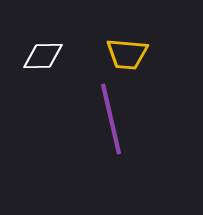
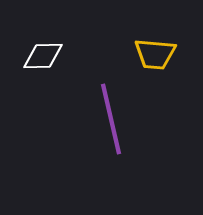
yellow trapezoid: moved 28 px right
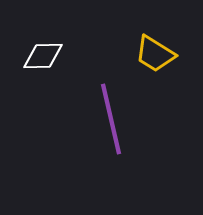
yellow trapezoid: rotated 27 degrees clockwise
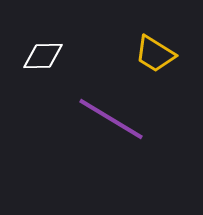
purple line: rotated 46 degrees counterclockwise
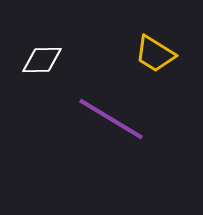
white diamond: moved 1 px left, 4 px down
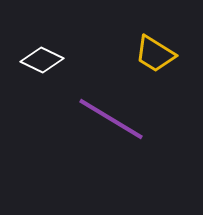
white diamond: rotated 27 degrees clockwise
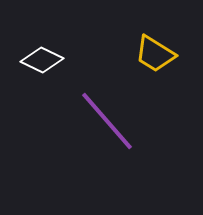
purple line: moved 4 px left, 2 px down; rotated 18 degrees clockwise
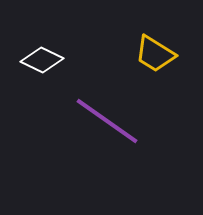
purple line: rotated 14 degrees counterclockwise
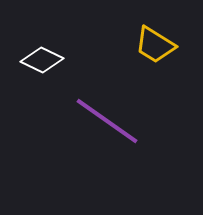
yellow trapezoid: moved 9 px up
